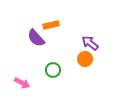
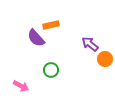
purple arrow: moved 1 px down
orange circle: moved 20 px right
green circle: moved 2 px left
pink arrow: moved 1 px left, 3 px down
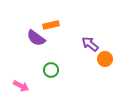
purple semicircle: rotated 12 degrees counterclockwise
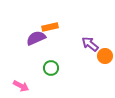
orange rectangle: moved 1 px left, 2 px down
purple semicircle: rotated 120 degrees clockwise
orange circle: moved 3 px up
green circle: moved 2 px up
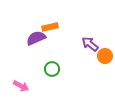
green circle: moved 1 px right, 1 px down
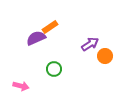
orange rectangle: rotated 21 degrees counterclockwise
purple arrow: rotated 108 degrees clockwise
green circle: moved 2 px right
pink arrow: rotated 14 degrees counterclockwise
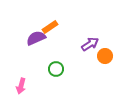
green circle: moved 2 px right
pink arrow: rotated 91 degrees clockwise
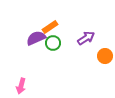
purple arrow: moved 4 px left, 6 px up
green circle: moved 3 px left, 26 px up
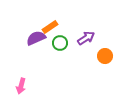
green circle: moved 7 px right
